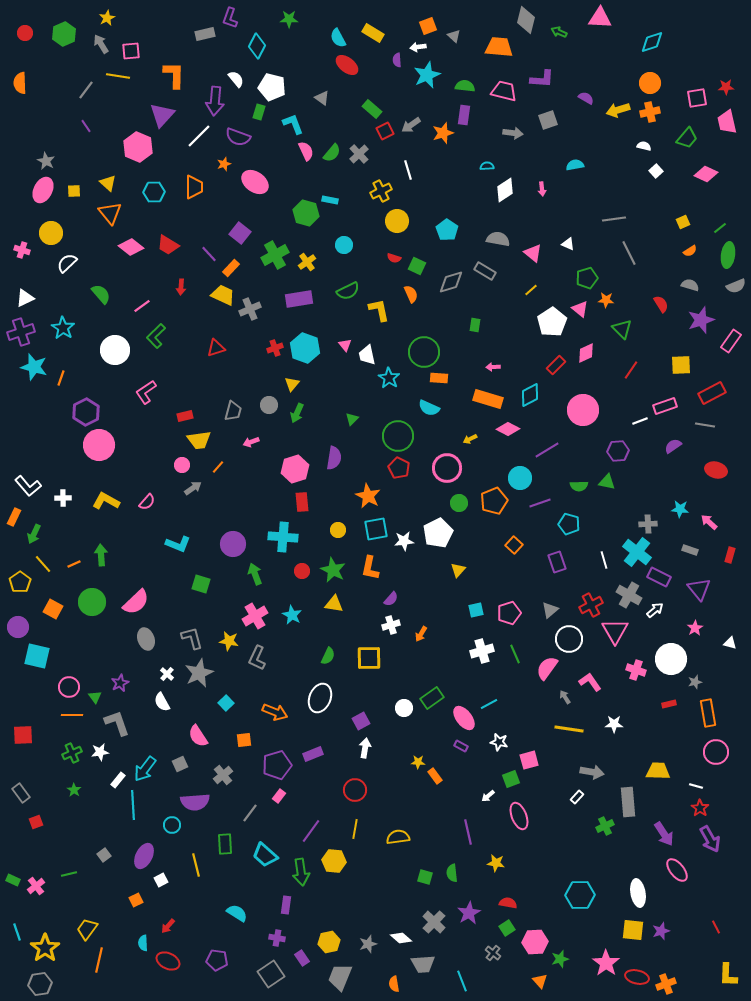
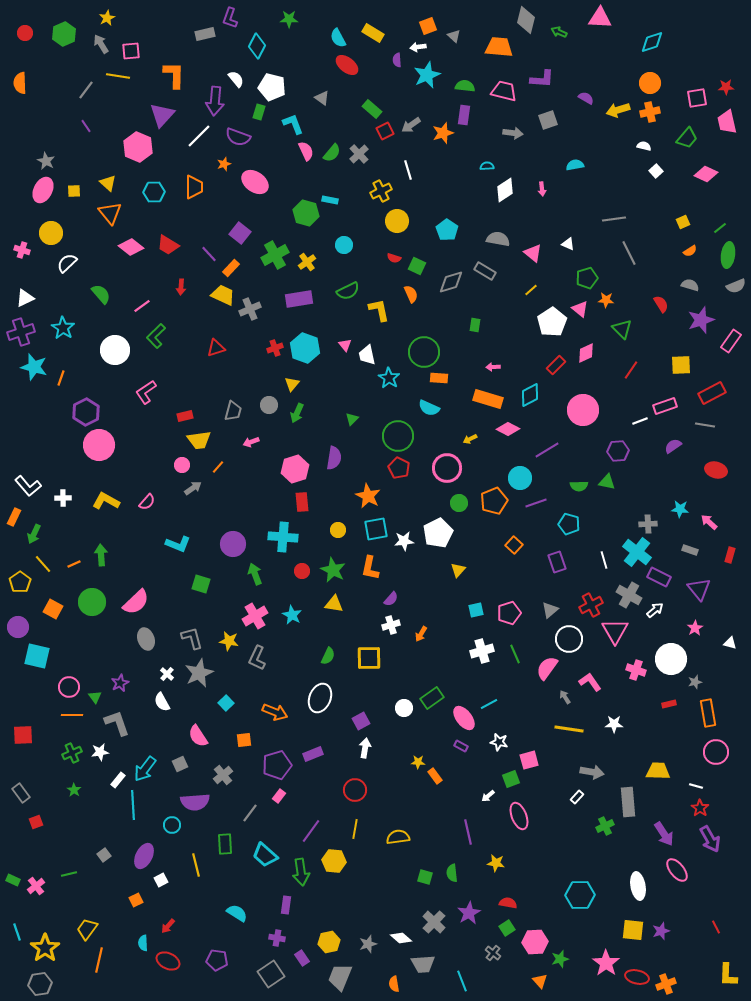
purple line at (540, 503): moved 4 px left
white ellipse at (638, 893): moved 7 px up
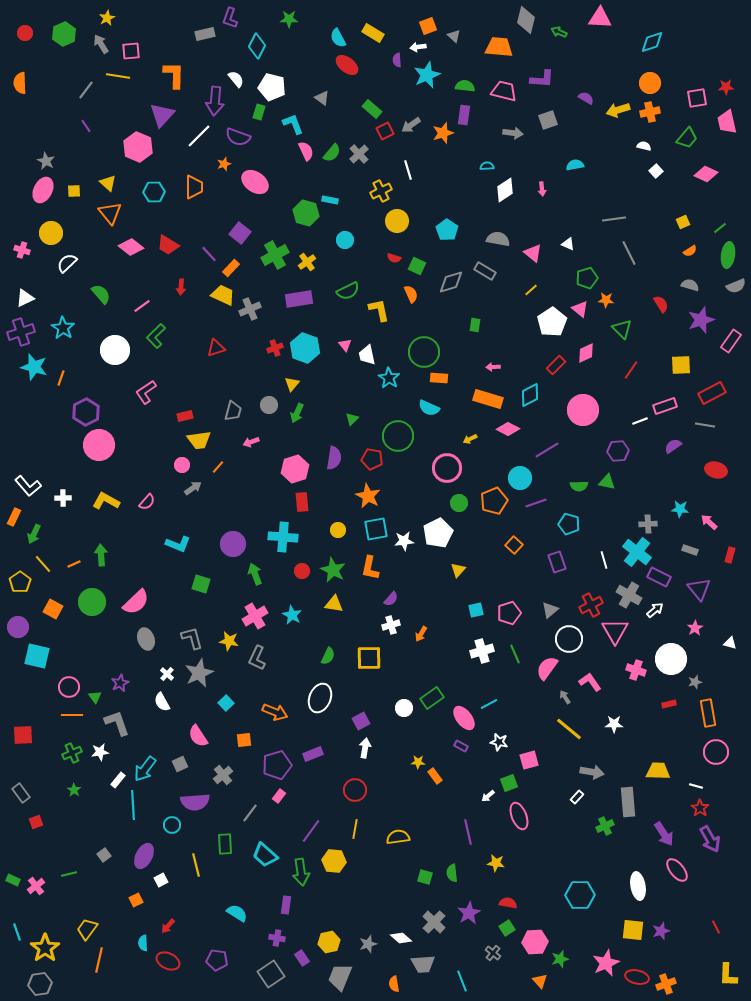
cyan circle at (344, 245): moved 1 px right, 5 px up
red pentagon at (399, 468): moved 27 px left, 9 px up; rotated 15 degrees counterclockwise
yellow line at (569, 729): rotated 32 degrees clockwise
green square at (511, 779): moved 2 px left, 4 px down
pink star at (606, 963): rotated 12 degrees clockwise
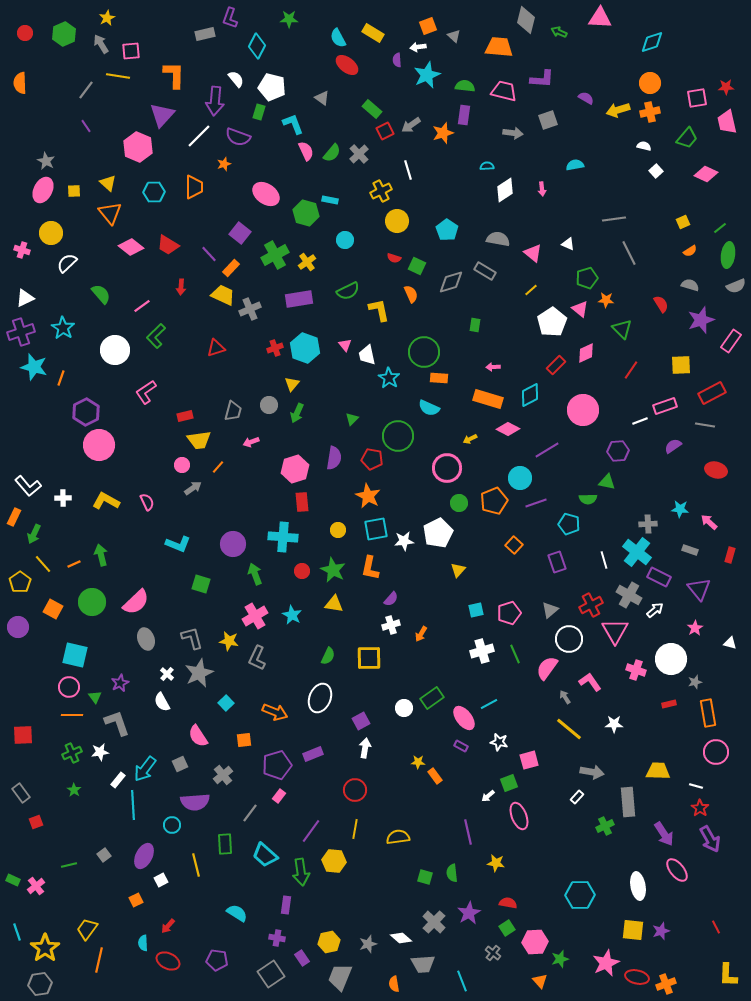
pink ellipse at (255, 182): moved 11 px right, 12 px down
green semicircle at (579, 486): moved 9 px right, 13 px down
pink semicircle at (147, 502): rotated 66 degrees counterclockwise
green arrow at (101, 555): rotated 10 degrees counterclockwise
cyan square at (37, 656): moved 38 px right, 1 px up
green line at (69, 874): moved 9 px up
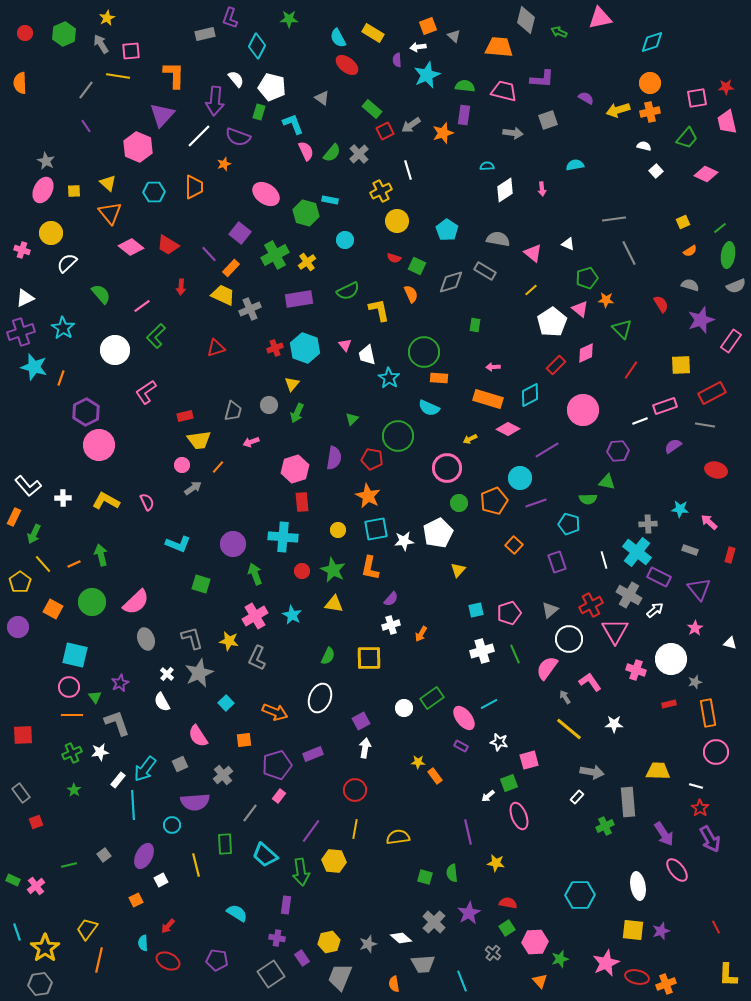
pink triangle at (600, 18): rotated 15 degrees counterclockwise
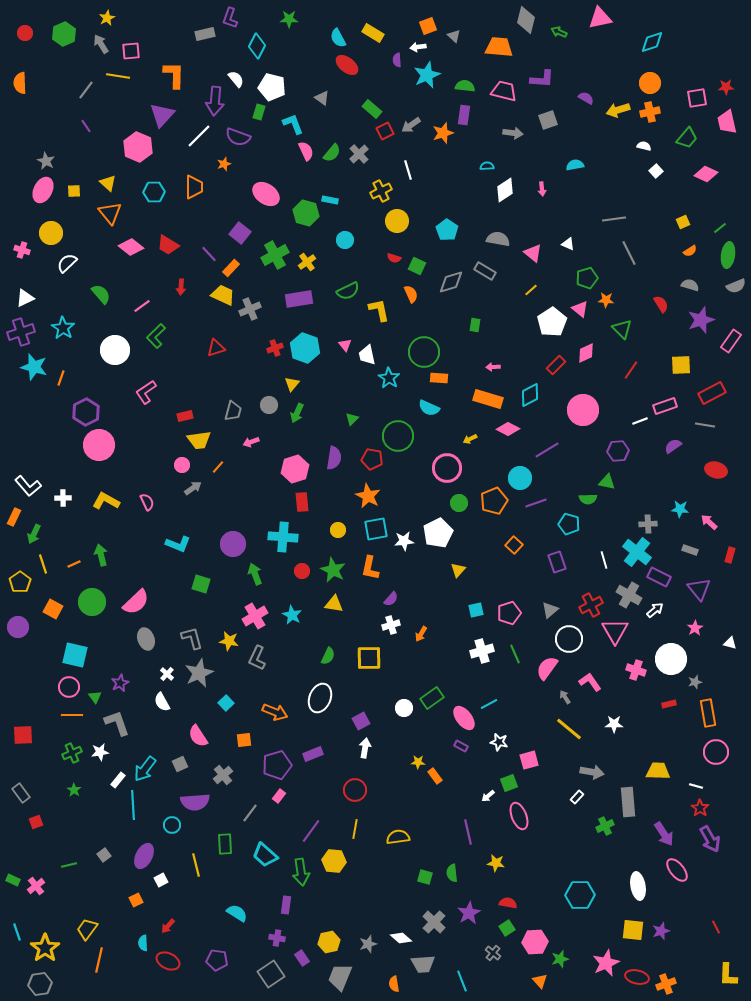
yellow line at (43, 564): rotated 24 degrees clockwise
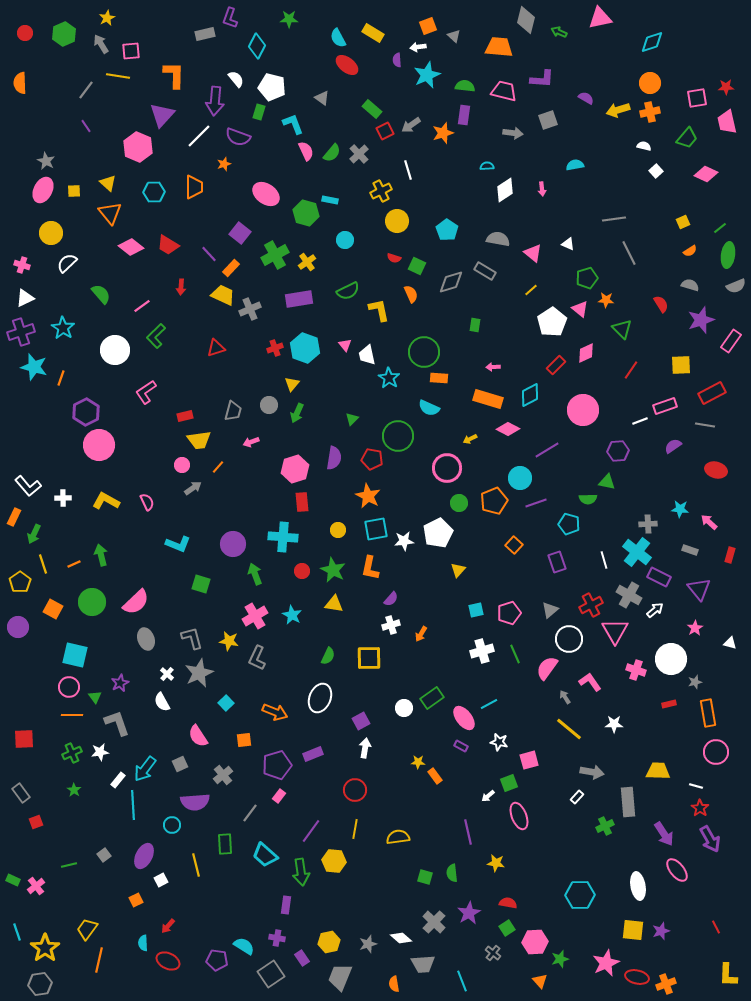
pink cross at (22, 250): moved 15 px down
red square at (23, 735): moved 1 px right, 4 px down
cyan semicircle at (237, 913): moved 7 px right, 33 px down
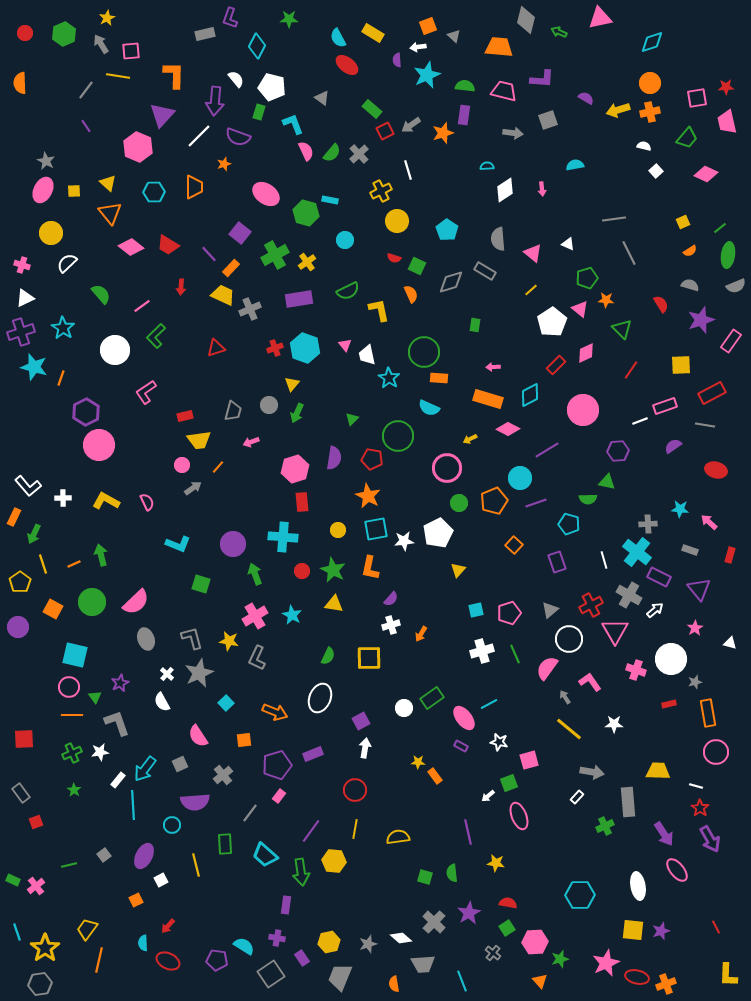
gray semicircle at (498, 239): rotated 105 degrees counterclockwise
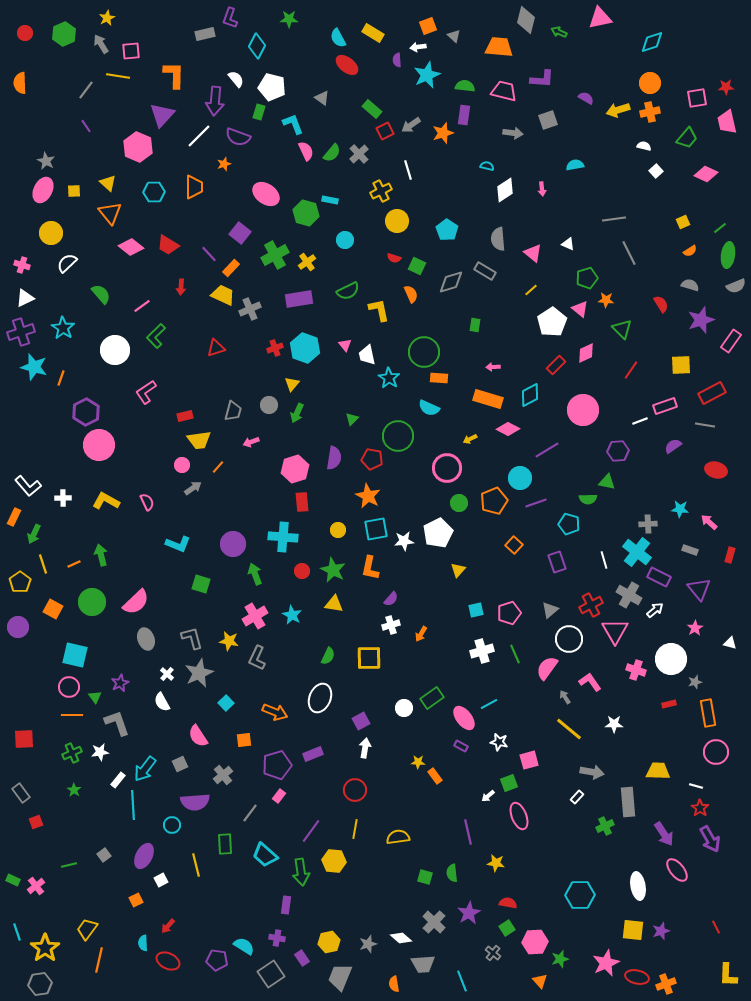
cyan semicircle at (487, 166): rotated 16 degrees clockwise
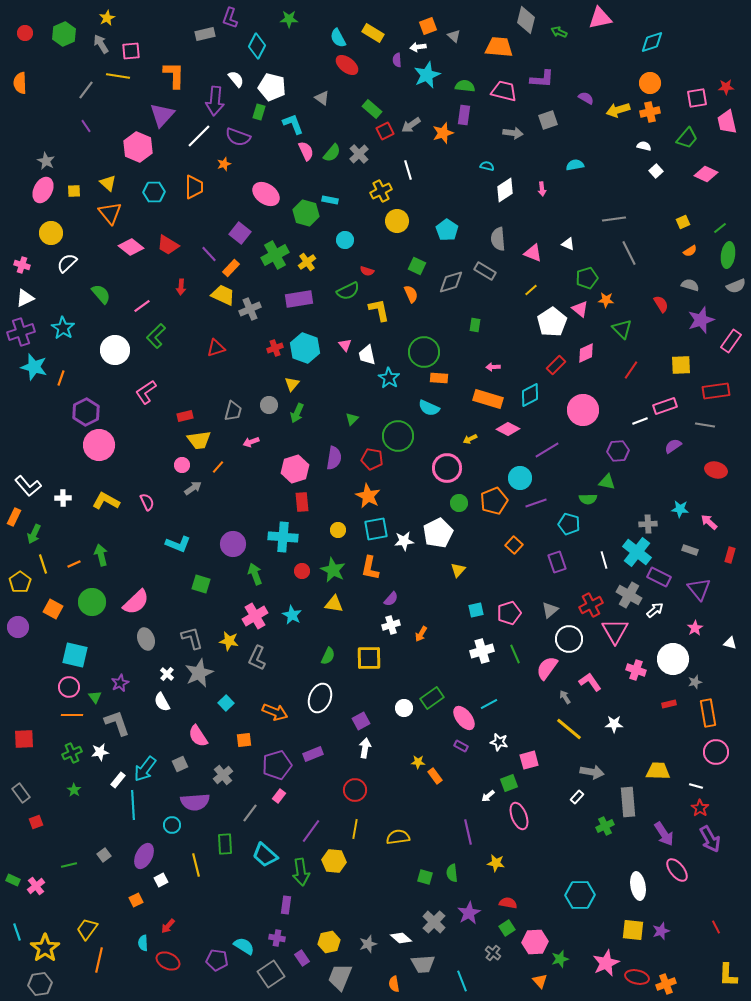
pink triangle at (533, 253): rotated 18 degrees counterclockwise
red semicircle at (394, 258): moved 27 px left, 13 px down
red rectangle at (712, 393): moved 4 px right, 2 px up; rotated 20 degrees clockwise
white circle at (671, 659): moved 2 px right
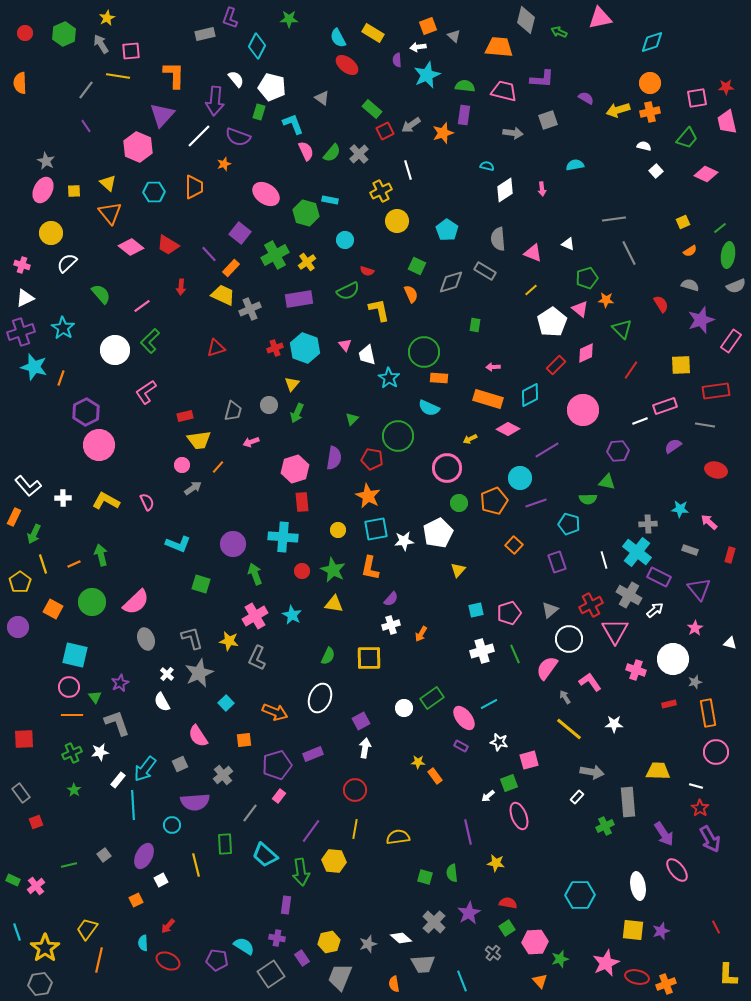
green L-shape at (156, 336): moved 6 px left, 5 px down
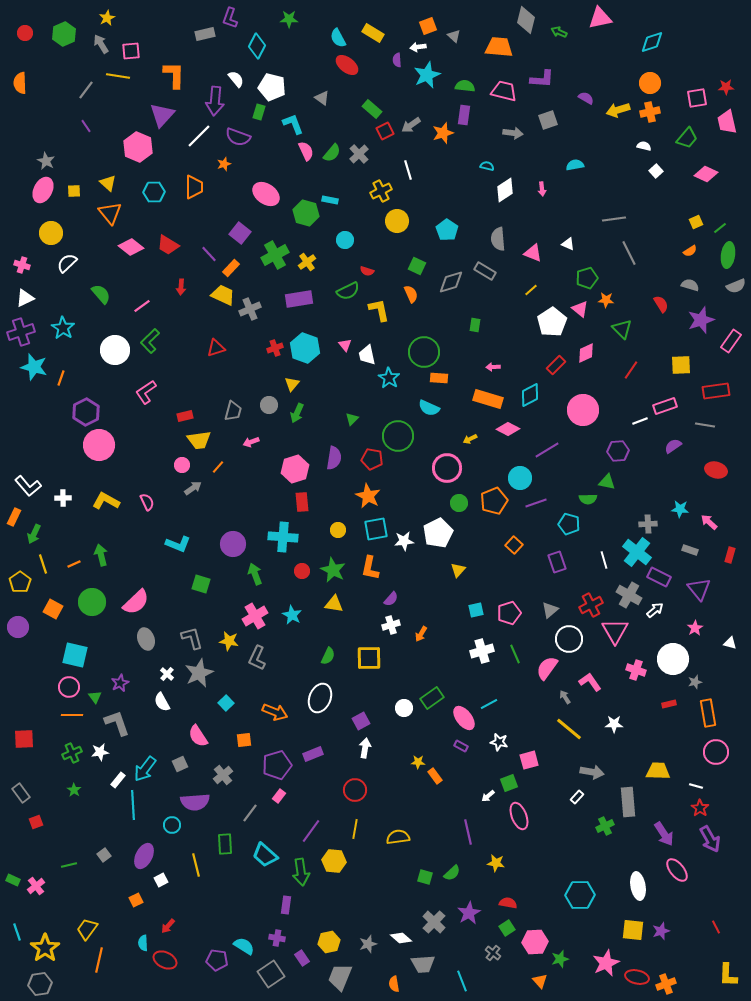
yellow square at (683, 222): moved 13 px right
green semicircle at (452, 873): rotated 126 degrees counterclockwise
red ellipse at (168, 961): moved 3 px left, 1 px up
